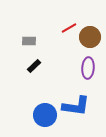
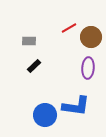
brown circle: moved 1 px right
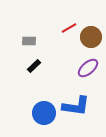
purple ellipse: rotated 45 degrees clockwise
blue circle: moved 1 px left, 2 px up
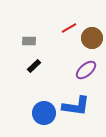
brown circle: moved 1 px right, 1 px down
purple ellipse: moved 2 px left, 2 px down
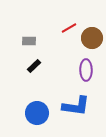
purple ellipse: rotated 50 degrees counterclockwise
blue circle: moved 7 px left
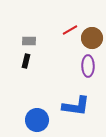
red line: moved 1 px right, 2 px down
black rectangle: moved 8 px left, 5 px up; rotated 32 degrees counterclockwise
purple ellipse: moved 2 px right, 4 px up
blue circle: moved 7 px down
